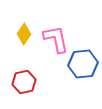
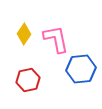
blue hexagon: moved 2 px left, 5 px down
red hexagon: moved 4 px right, 2 px up
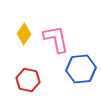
red hexagon: rotated 25 degrees clockwise
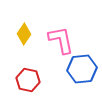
pink L-shape: moved 5 px right, 1 px down
blue hexagon: moved 1 px right
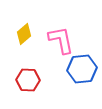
yellow diamond: rotated 15 degrees clockwise
red hexagon: rotated 10 degrees counterclockwise
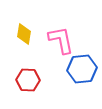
yellow diamond: rotated 40 degrees counterclockwise
